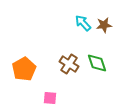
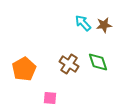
green diamond: moved 1 px right, 1 px up
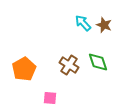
brown star: rotated 28 degrees clockwise
brown cross: moved 1 px down
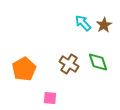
brown star: rotated 21 degrees clockwise
brown cross: moved 1 px up
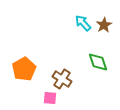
brown cross: moved 7 px left, 15 px down
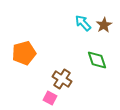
green diamond: moved 1 px left, 2 px up
orange pentagon: moved 16 px up; rotated 15 degrees clockwise
pink square: rotated 24 degrees clockwise
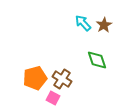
orange pentagon: moved 11 px right, 25 px down
pink square: moved 3 px right
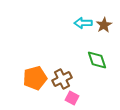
cyan arrow: rotated 48 degrees counterclockwise
brown cross: rotated 30 degrees clockwise
pink square: moved 19 px right
